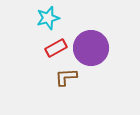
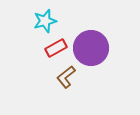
cyan star: moved 3 px left, 3 px down
brown L-shape: rotated 35 degrees counterclockwise
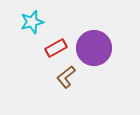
cyan star: moved 13 px left, 1 px down
purple circle: moved 3 px right
